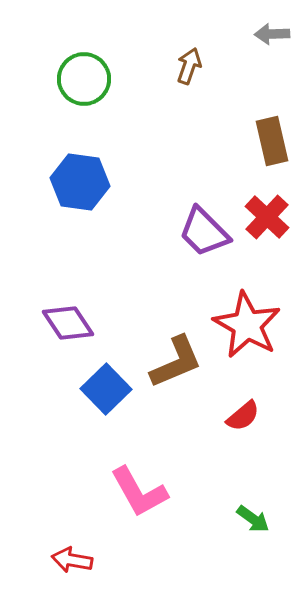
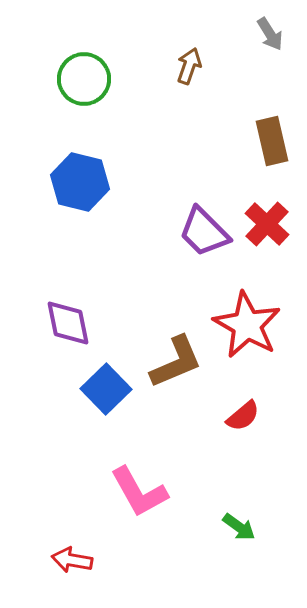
gray arrow: moved 2 px left; rotated 120 degrees counterclockwise
blue hexagon: rotated 6 degrees clockwise
red cross: moved 7 px down
purple diamond: rotated 22 degrees clockwise
green arrow: moved 14 px left, 8 px down
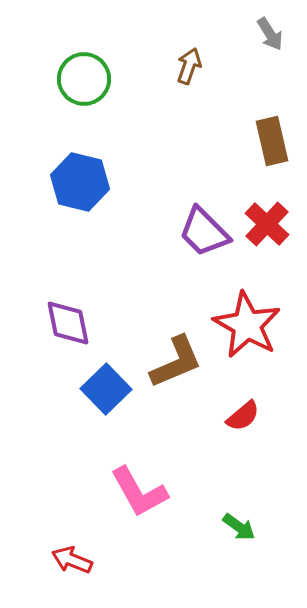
red arrow: rotated 12 degrees clockwise
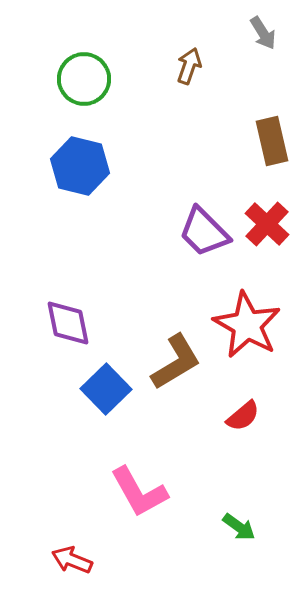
gray arrow: moved 7 px left, 1 px up
blue hexagon: moved 16 px up
brown L-shape: rotated 8 degrees counterclockwise
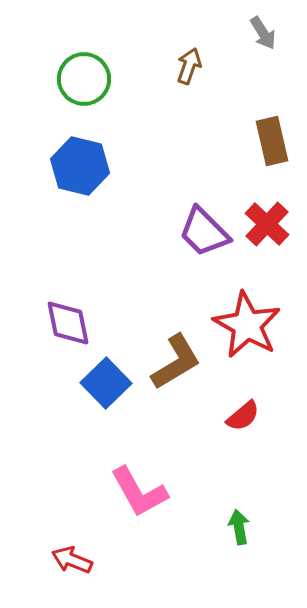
blue square: moved 6 px up
green arrow: rotated 136 degrees counterclockwise
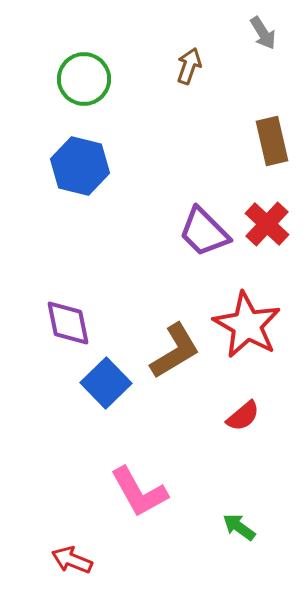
brown L-shape: moved 1 px left, 11 px up
green arrow: rotated 44 degrees counterclockwise
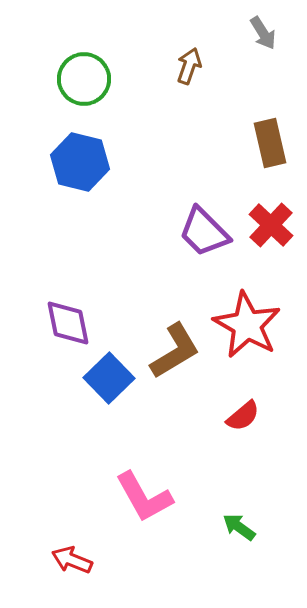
brown rectangle: moved 2 px left, 2 px down
blue hexagon: moved 4 px up
red cross: moved 4 px right, 1 px down
blue square: moved 3 px right, 5 px up
pink L-shape: moved 5 px right, 5 px down
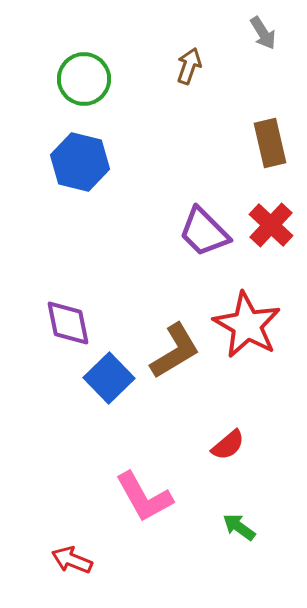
red semicircle: moved 15 px left, 29 px down
